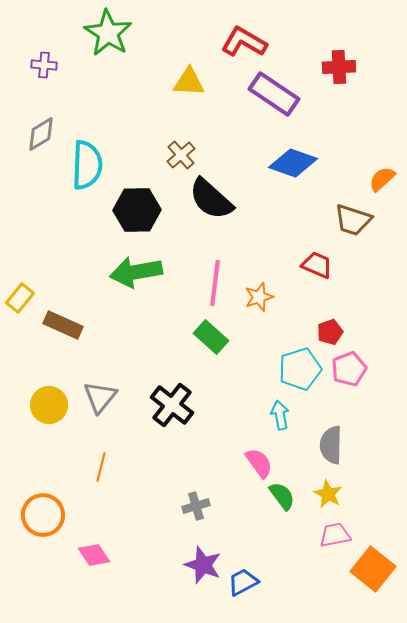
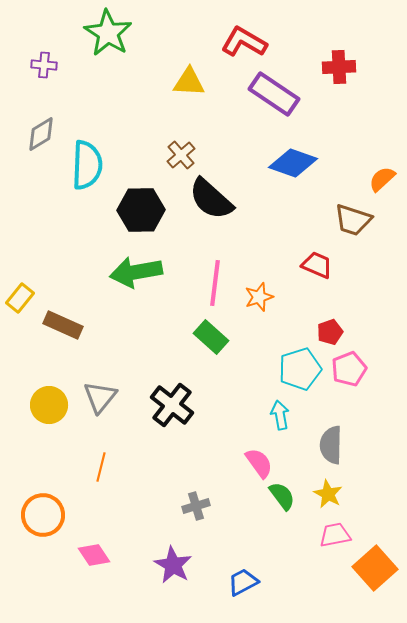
black hexagon: moved 4 px right
purple star: moved 30 px left; rotated 9 degrees clockwise
orange square: moved 2 px right, 1 px up; rotated 9 degrees clockwise
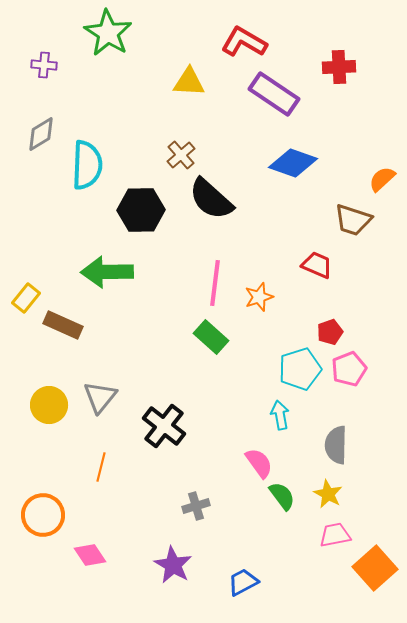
green arrow: moved 29 px left; rotated 9 degrees clockwise
yellow rectangle: moved 6 px right
black cross: moved 8 px left, 21 px down
gray semicircle: moved 5 px right
pink diamond: moved 4 px left
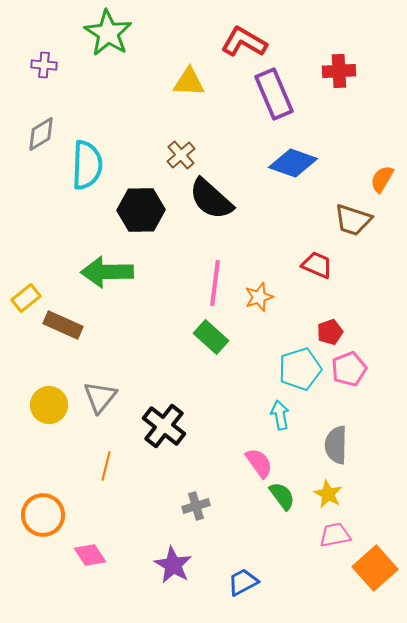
red cross: moved 4 px down
purple rectangle: rotated 33 degrees clockwise
orange semicircle: rotated 16 degrees counterclockwise
yellow rectangle: rotated 12 degrees clockwise
orange line: moved 5 px right, 1 px up
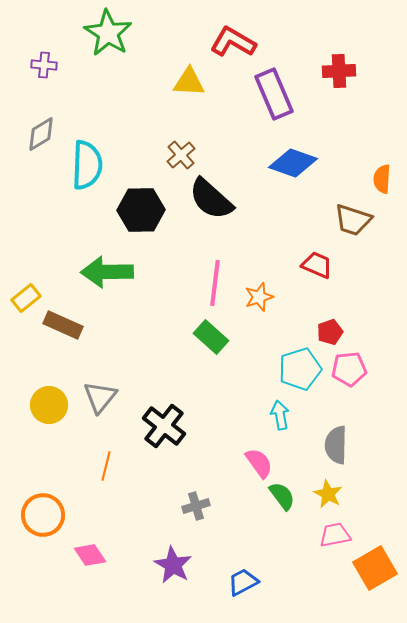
red L-shape: moved 11 px left
orange semicircle: rotated 28 degrees counterclockwise
pink pentagon: rotated 16 degrees clockwise
orange square: rotated 12 degrees clockwise
